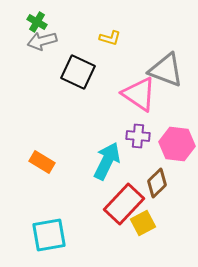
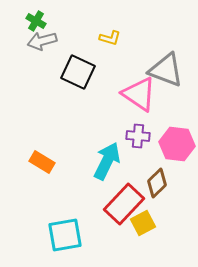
green cross: moved 1 px left, 1 px up
cyan square: moved 16 px right
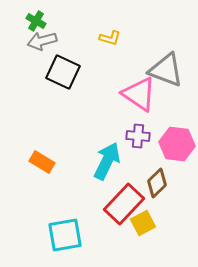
black square: moved 15 px left
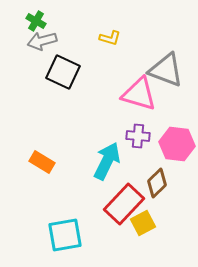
pink triangle: rotated 18 degrees counterclockwise
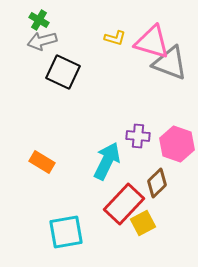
green cross: moved 3 px right, 1 px up
yellow L-shape: moved 5 px right
gray triangle: moved 4 px right, 7 px up
pink triangle: moved 13 px right, 52 px up
pink hexagon: rotated 12 degrees clockwise
cyan square: moved 1 px right, 3 px up
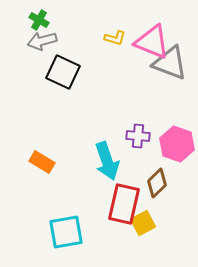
pink triangle: rotated 6 degrees clockwise
cyan arrow: rotated 135 degrees clockwise
red rectangle: rotated 30 degrees counterclockwise
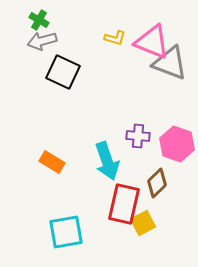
orange rectangle: moved 10 px right
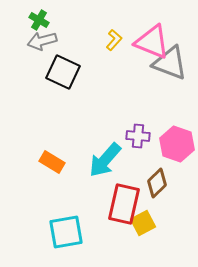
yellow L-shape: moved 1 px left, 2 px down; rotated 65 degrees counterclockwise
cyan arrow: moved 2 px left, 1 px up; rotated 60 degrees clockwise
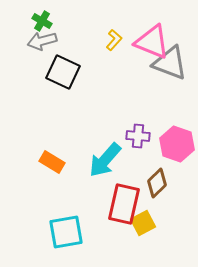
green cross: moved 3 px right, 1 px down
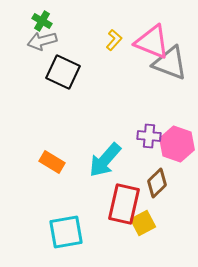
purple cross: moved 11 px right
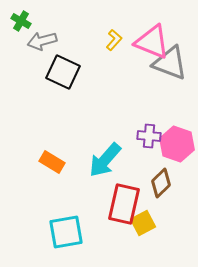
green cross: moved 21 px left
brown diamond: moved 4 px right
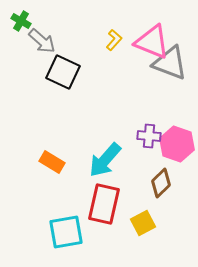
gray arrow: rotated 124 degrees counterclockwise
red rectangle: moved 20 px left
